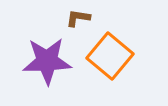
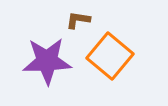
brown L-shape: moved 2 px down
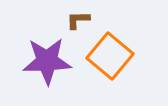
brown L-shape: rotated 10 degrees counterclockwise
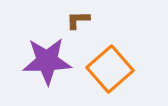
orange square: moved 13 px down; rotated 9 degrees clockwise
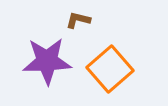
brown L-shape: rotated 15 degrees clockwise
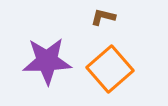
brown L-shape: moved 25 px right, 3 px up
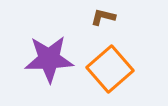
purple star: moved 2 px right, 2 px up
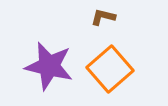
purple star: moved 7 px down; rotated 15 degrees clockwise
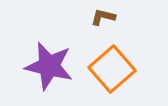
orange square: moved 2 px right
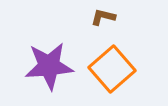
purple star: rotated 18 degrees counterclockwise
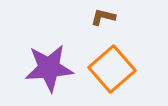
purple star: moved 2 px down
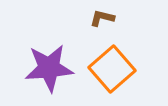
brown L-shape: moved 1 px left, 1 px down
